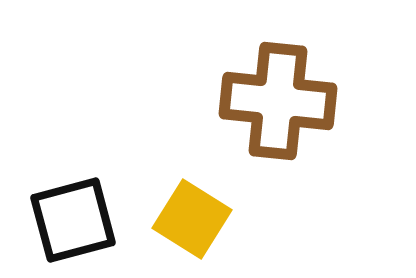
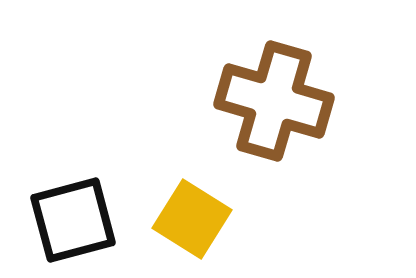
brown cross: moved 4 px left; rotated 10 degrees clockwise
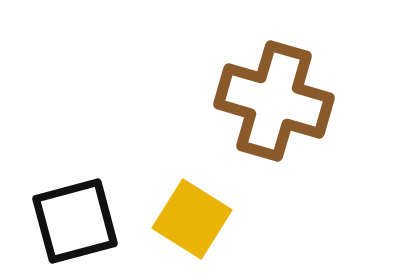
black square: moved 2 px right, 1 px down
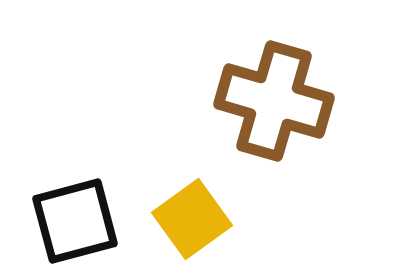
yellow square: rotated 22 degrees clockwise
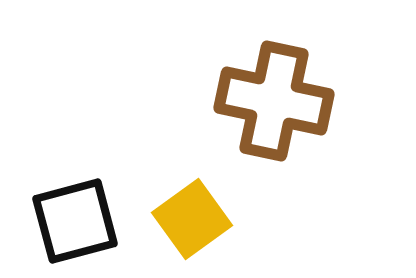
brown cross: rotated 4 degrees counterclockwise
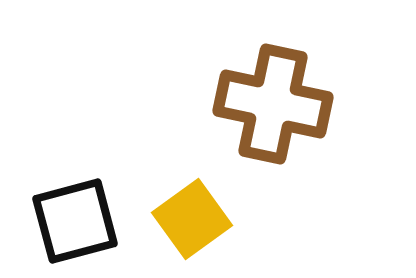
brown cross: moved 1 px left, 3 px down
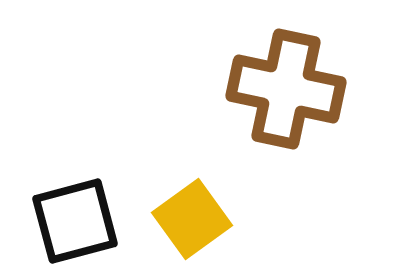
brown cross: moved 13 px right, 15 px up
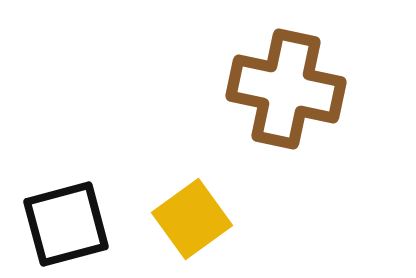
black square: moved 9 px left, 3 px down
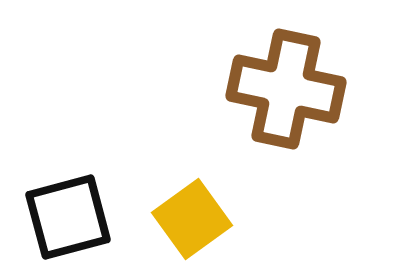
black square: moved 2 px right, 7 px up
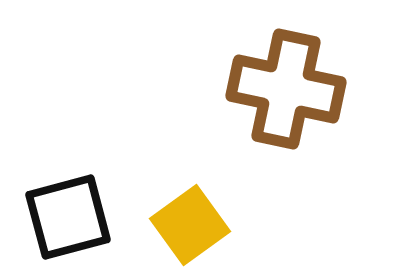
yellow square: moved 2 px left, 6 px down
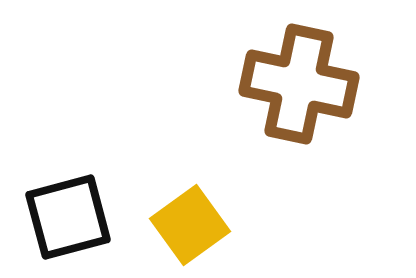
brown cross: moved 13 px right, 5 px up
